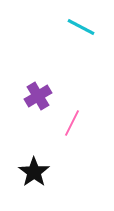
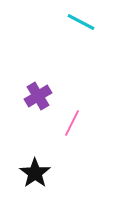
cyan line: moved 5 px up
black star: moved 1 px right, 1 px down
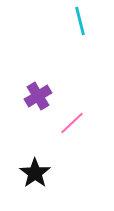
cyan line: moved 1 px left, 1 px up; rotated 48 degrees clockwise
pink line: rotated 20 degrees clockwise
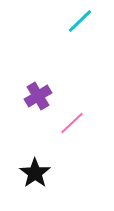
cyan line: rotated 60 degrees clockwise
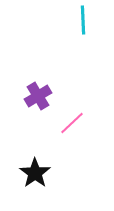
cyan line: moved 3 px right, 1 px up; rotated 48 degrees counterclockwise
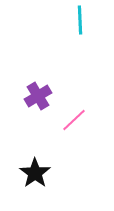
cyan line: moved 3 px left
pink line: moved 2 px right, 3 px up
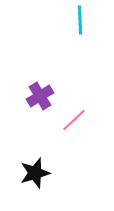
purple cross: moved 2 px right
black star: rotated 20 degrees clockwise
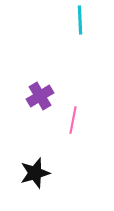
pink line: moved 1 px left; rotated 36 degrees counterclockwise
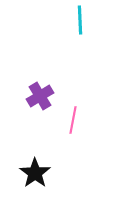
black star: rotated 20 degrees counterclockwise
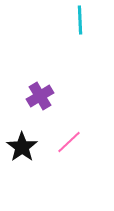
pink line: moved 4 px left, 22 px down; rotated 36 degrees clockwise
black star: moved 13 px left, 26 px up
